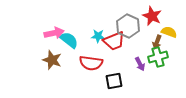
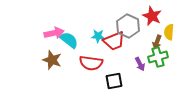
yellow semicircle: rotated 105 degrees counterclockwise
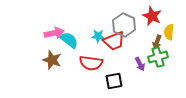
gray hexagon: moved 4 px left, 1 px up
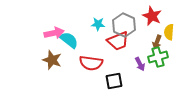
cyan star: moved 12 px up
red trapezoid: moved 4 px right
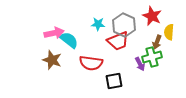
green cross: moved 6 px left
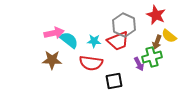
red star: moved 4 px right, 1 px up
cyan star: moved 4 px left, 17 px down
yellow semicircle: moved 4 px down; rotated 56 degrees counterclockwise
brown star: rotated 18 degrees counterclockwise
purple arrow: moved 1 px left
